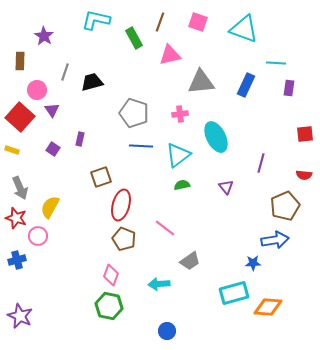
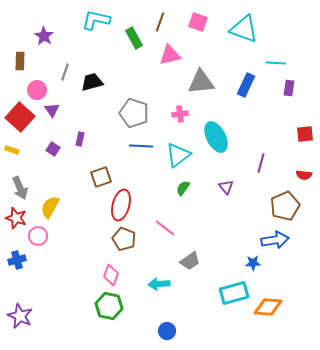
green semicircle at (182, 185): moved 1 px right, 3 px down; rotated 42 degrees counterclockwise
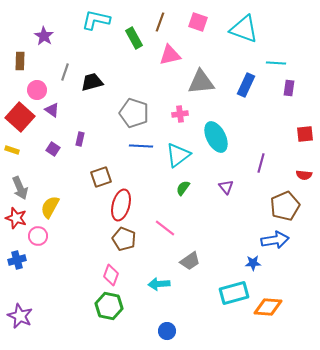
purple triangle at (52, 110): rotated 21 degrees counterclockwise
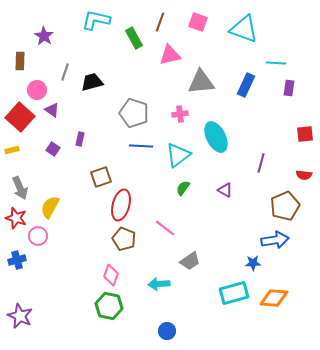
yellow rectangle at (12, 150): rotated 32 degrees counterclockwise
purple triangle at (226, 187): moved 1 px left, 3 px down; rotated 21 degrees counterclockwise
orange diamond at (268, 307): moved 6 px right, 9 px up
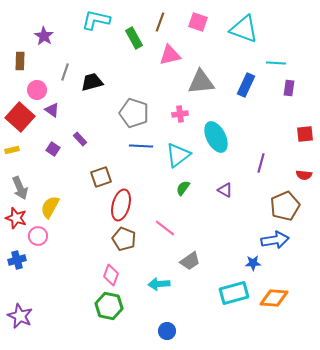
purple rectangle at (80, 139): rotated 56 degrees counterclockwise
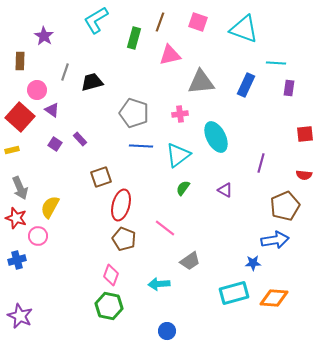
cyan L-shape at (96, 20): rotated 44 degrees counterclockwise
green rectangle at (134, 38): rotated 45 degrees clockwise
purple square at (53, 149): moved 2 px right, 5 px up
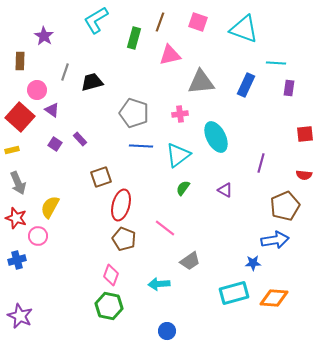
gray arrow at (20, 188): moved 2 px left, 5 px up
